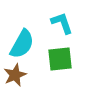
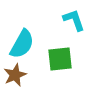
cyan L-shape: moved 12 px right, 3 px up
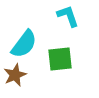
cyan L-shape: moved 6 px left, 4 px up
cyan semicircle: moved 2 px right; rotated 8 degrees clockwise
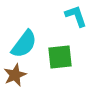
cyan L-shape: moved 8 px right
green square: moved 2 px up
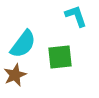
cyan semicircle: moved 1 px left
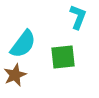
cyan L-shape: moved 2 px right, 1 px down; rotated 40 degrees clockwise
green square: moved 3 px right
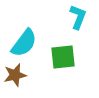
cyan semicircle: moved 1 px right, 1 px up
brown star: rotated 10 degrees clockwise
